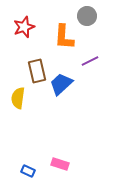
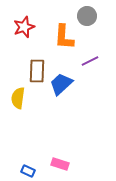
brown rectangle: rotated 15 degrees clockwise
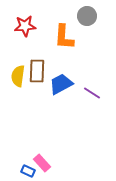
red star: moved 1 px right, 1 px up; rotated 15 degrees clockwise
purple line: moved 2 px right, 32 px down; rotated 60 degrees clockwise
blue trapezoid: rotated 15 degrees clockwise
yellow semicircle: moved 22 px up
pink rectangle: moved 18 px left, 1 px up; rotated 30 degrees clockwise
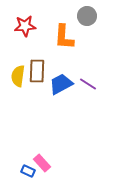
purple line: moved 4 px left, 9 px up
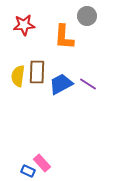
red star: moved 1 px left, 1 px up
brown rectangle: moved 1 px down
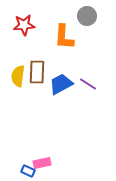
pink rectangle: rotated 60 degrees counterclockwise
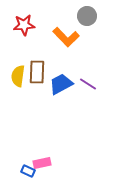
orange L-shape: moved 2 px right; rotated 48 degrees counterclockwise
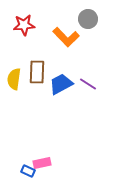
gray circle: moved 1 px right, 3 px down
yellow semicircle: moved 4 px left, 3 px down
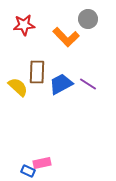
yellow semicircle: moved 4 px right, 8 px down; rotated 125 degrees clockwise
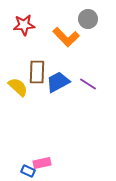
blue trapezoid: moved 3 px left, 2 px up
